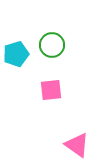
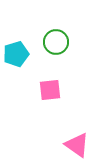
green circle: moved 4 px right, 3 px up
pink square: moved 1 px left
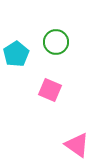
cyan pentagon: rotated 15 degrees counterclockwise
pink square: rotated 30 degrees clockwise
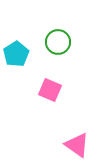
green circle: moved 2 px right
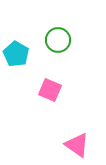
green circle: moved 2 px up
cyan pentagon: rotated 10 degrees counterclockwise
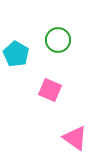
pink triangle: moved 2 px left, 7 px up
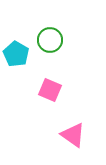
green circle: moved 8 px left
pink triangle: moved 2 px left, 3 px up
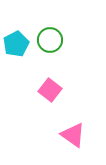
cyan pentagon: moved 10 px up; rotated 15 degrees clockwise
pink square: rotated 15 degrees clockwise
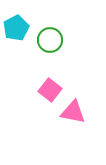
cyan pentagon: moved 16 px up
pink triangle: moved 23 px up; rotated 24 degrees counterclockwise
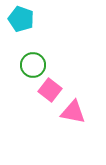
cyan pentagon: moved 5 px right, 9 px up; rotated 25 degrees counterclockwise
green circle: moved 17 px left, 25 px down
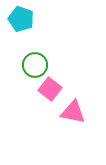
green circle: moved 2 px right
pink square: moved 1 px up
